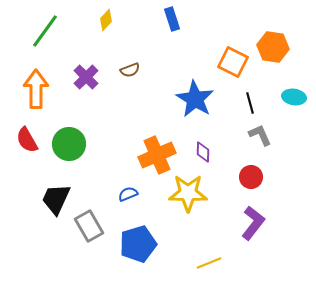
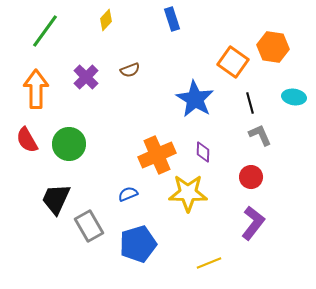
orange square: rotated 8 degrees clockwise
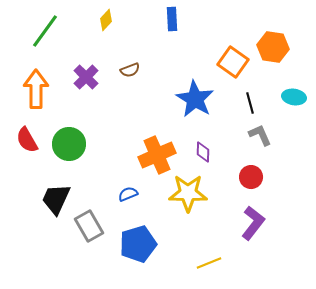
blue rectangle: rotated 15 degrees clockwise
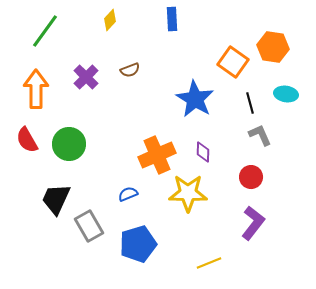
yellow diamond: moved 4 px right
cyan ellipse: moved 8 px left, 3 px up
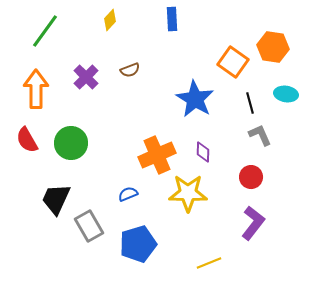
green circle: moved 2 px right, 1 px up
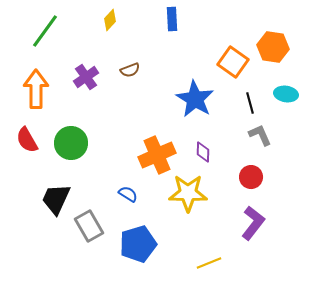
purple cross: rotated 10 degrees clockwise
blue semicircle: rotated 54 degrees clockwise
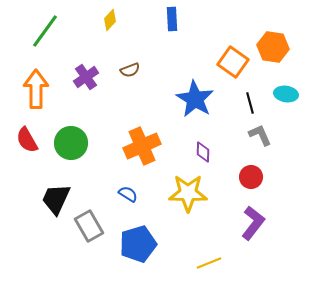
orange cross: moved 15 px left, 9 px up
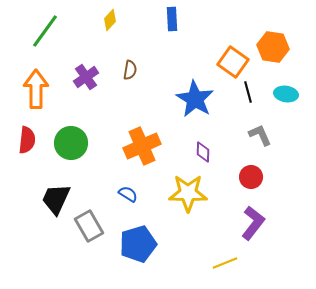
brown semicircle: rotated 60 degrees counterclockwise
black line: moved 2 px left, 11 px up
red semicircle: rotated 144 degrees counterclockwise
yellow line: moved 16 px right
